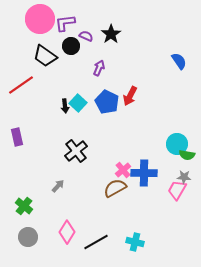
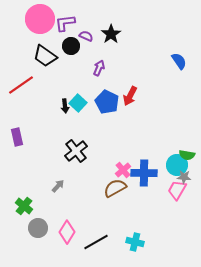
cyan circle: moved 21 px down
gray circle: moved 10 px right, 9 px up
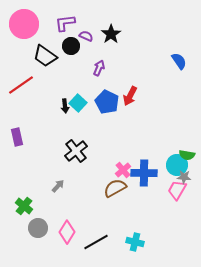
pink circle: moved 16 px left, 5 px down
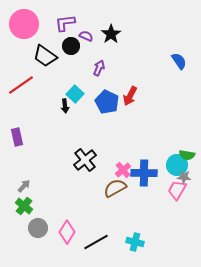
cyan square: moved 3 px left, 9 px up
black cross: moved 9 px right, 9 px down
gray arrow: moved 34 px left
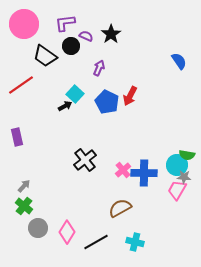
black arrow: rotated 112 degrees counterclockwise
brown semicircle: moved 5 px right, 20 px down
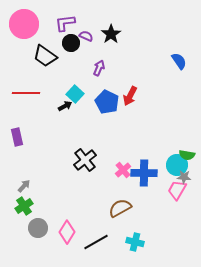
black circle: moved 3 px up
red line: moved 5 px right, 8 px down; rotated 36 degrees clockwise
green cross: rotated 18 degrees clockwise
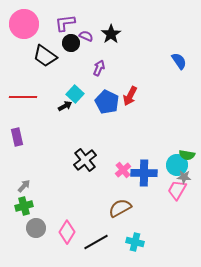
red line: moved 3 px left, 4 px down
green cross: rotated 18 degrees clockwise
gray circle: moved 2 px left
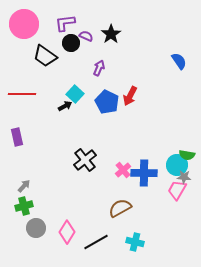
red line: moved 1 px left, 3 px up
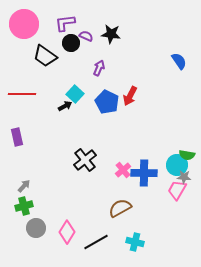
black star: rotated 30 degrees counterclockwise
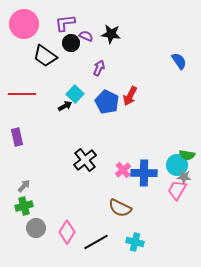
brown semicircle: rotated 125 degrees counterclockwise
